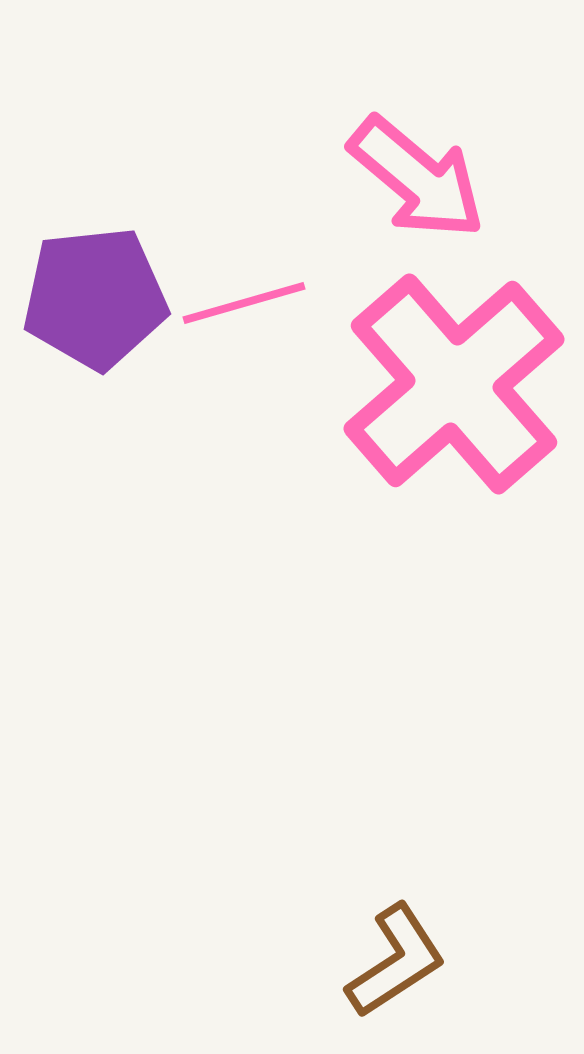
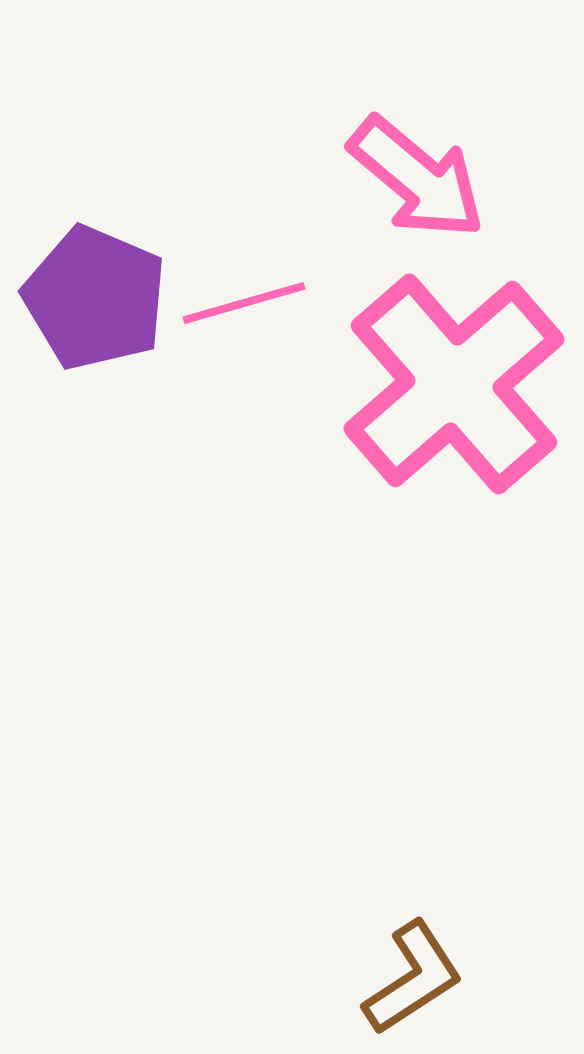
purple pentagon: rotated 29 degrees clockwise
brown L-shape: moved 17 px right, 17 px down
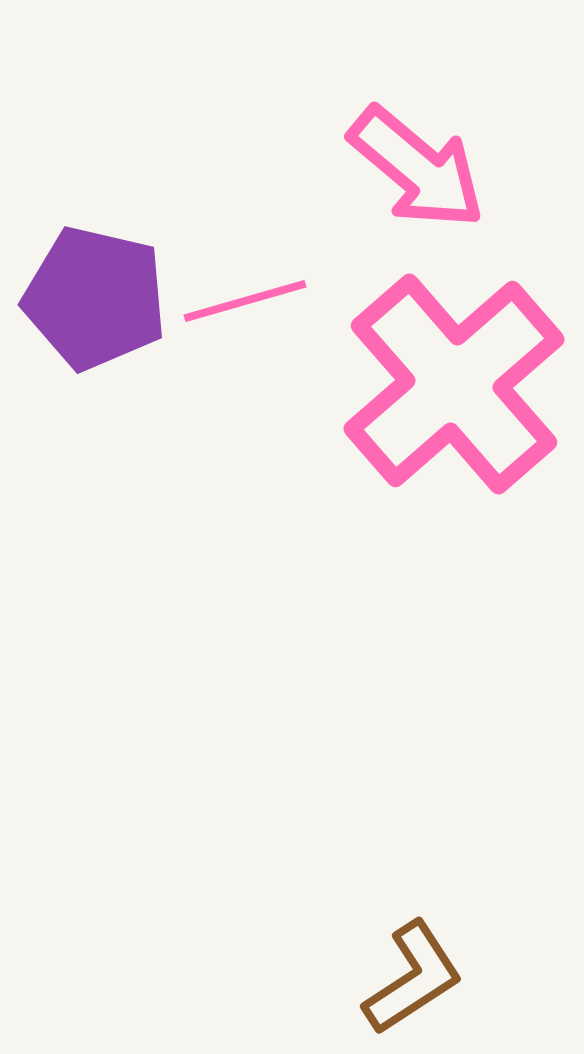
pink arrow: moved 10 px up
purple pentagon: rotated 10 degrees counterclockwise
pink line: moved 1 px right, 2 px up
